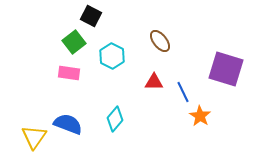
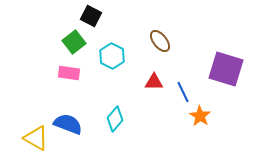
yellow triangle: moved 2 px right, 1 px down; rotated 36 degrees counterclockwise
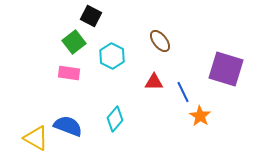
blue semicircle: moved 2 px down
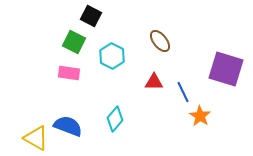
green square: rotated 25 degrees counterclockwise
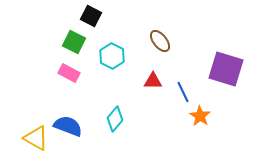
pink rectangle: rotated 20 degrees clockwise
red triangle: moved 1 px left, 1 px up
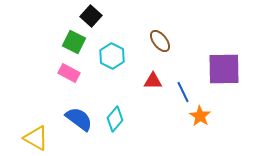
black square: rotated 15 degrees clockwise
purple square: moved 2 px left; rotated 18 degrees counterclockwise
blue semicircle: moved 11 px right, 7 px up; rotated 16 degrees clockwise
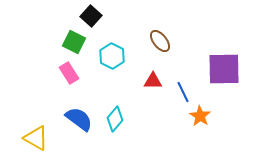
pink rectangle: rotated 30 degrees clockwise
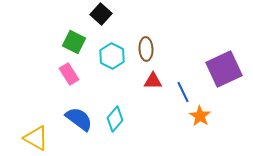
black square: moved 10 px right, 2 px up
brown ellipse: moved 14 px left, 8 px down; rotated 35 degrees clockwise
purple square: rotated 24 degrees counterclockwise
pink rectangle: moved 1 px down
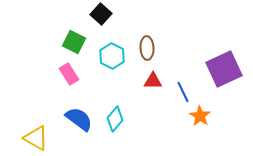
brown ellipse: moved 1 px right, 1 px up
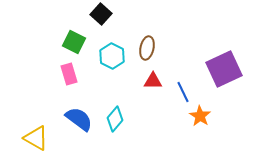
brown ellipse: rotated 15 degrees clockwise
pink rectangle: rotated 15 degrees clockwise
